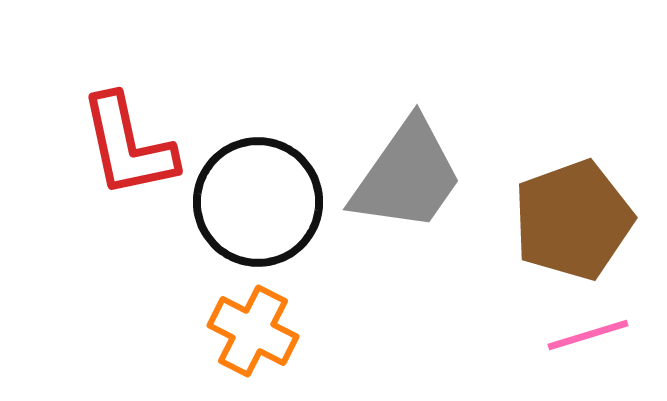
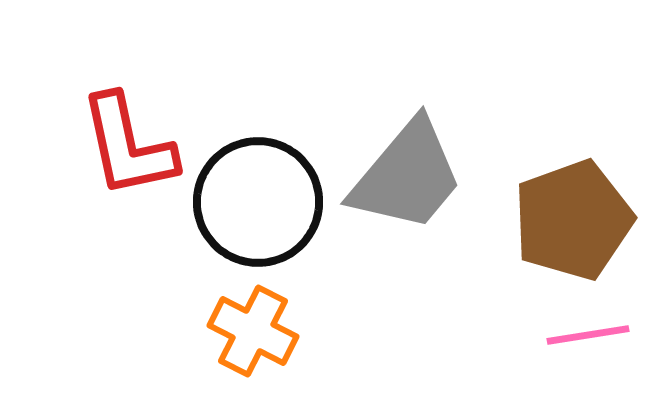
gray trapezoid: rotated 5 degrees clockwise
pink line: rotated 8 degrees clockwise
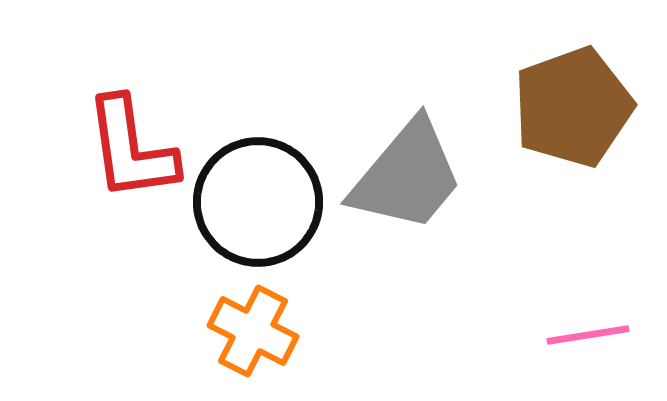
red L-shape: moved 3 px right, 3 px down; rotated 4 degrees clockwise
brown pentagon: moved 113 px up
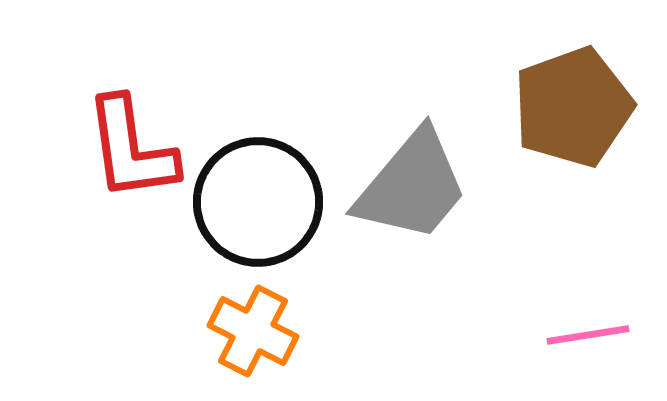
gray trapezoid: moved 5 px right, 10 px down
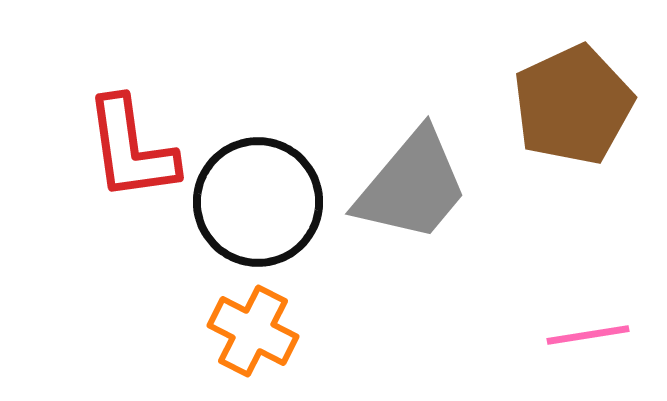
brown pentagon: moved 2 px up; rotated 5 degrees counterclockwise
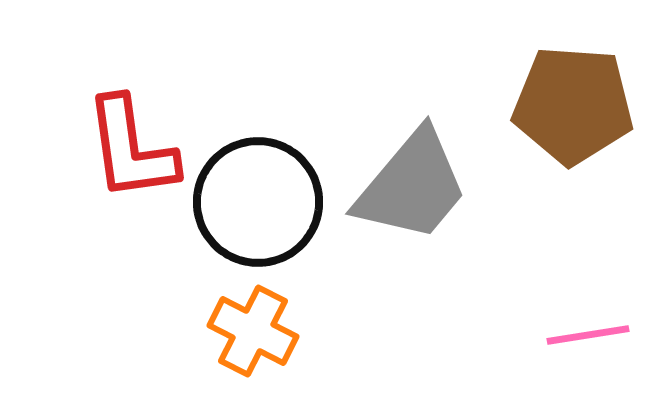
brown pentagon: rotated 29 degrees clockwise
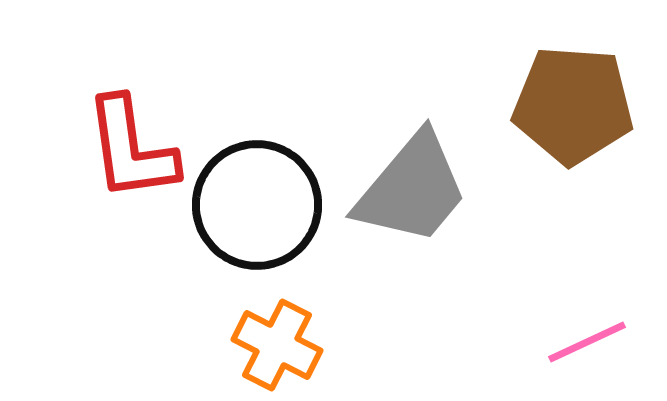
gray trapezoid: moved 3 px down
black circle: moved 1 px left, 3 px down
orange cross: moved 24 px right, 14 px down
pink line: moved 1 px left, 7 px down; rotated 16 degrees counterclockwise
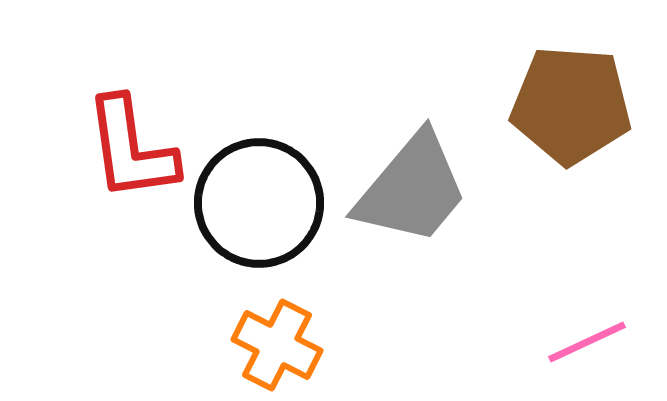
brown pentagon: moved 2 px left
black circle: moved 2 px right, 2 px up
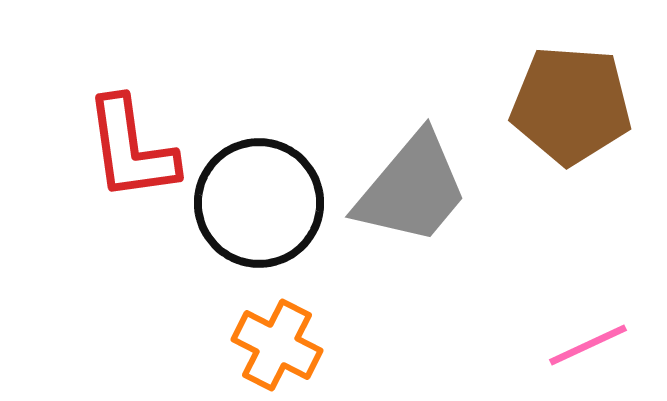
pink line: moved 1 px right, 3 px down
